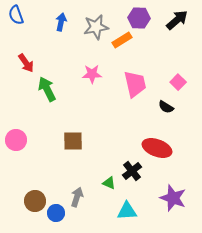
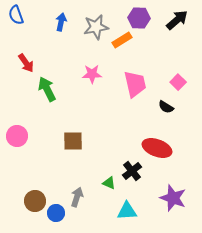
pink circle: moved 1 px right, 4 px up
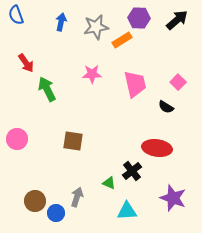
pink circle: moved 3 px down
brown square: rotated 10 degrees clockwise
red ellipse: rotated 12 degrees counterclockwise
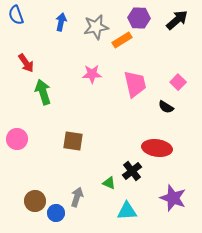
green arrow: moved 4 px left, 3 px down; rotated 10 degrees clockwise
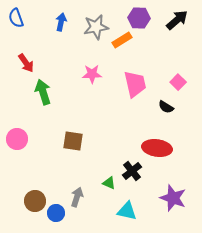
blue semicircle: moved 3 px down
cyan triangle: rotated 15 degrees clockwise
